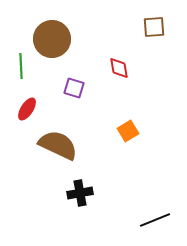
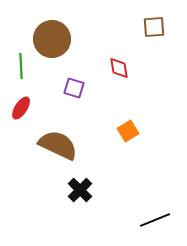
red ellipse: moved 6 px left, 1 px up
black cross: moved 3 px up; rotated 35 degrees counterclockwise
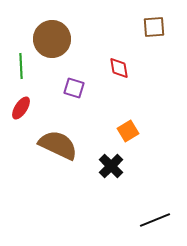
black cross: moved 31 px right, 24 px up
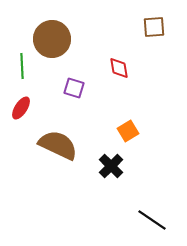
green line: moved 1 px right
black line: moved 3 px left; rotated 56 degrees clockwise
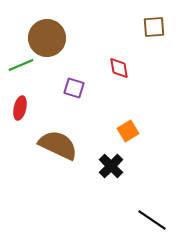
brown circle: moved 5 px left, 1 px up
green line: moved 1 px left, 1 px up; rotated 70 degrees clockwise
red ellipse: moved 1 px left; rotated 20 degrees counterclockwise
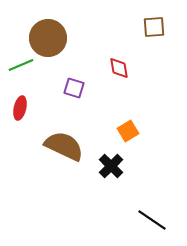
brown circle: moved 1 px right
brown semicircle: moved 6 px right, 1 px down
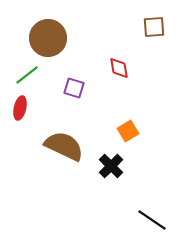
green line: moved 6 px right, 10 px down; rotated 15 degrees counterclockwise
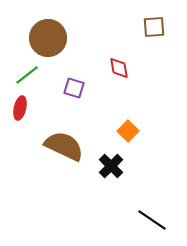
orange square: rotated 15 degrees counterclockwise
